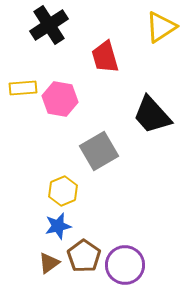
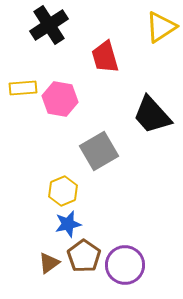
blue star: moved 10 px right, 2 px up
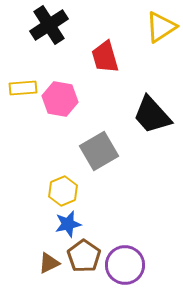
brown triangle: rotated 10 degrees clockwise
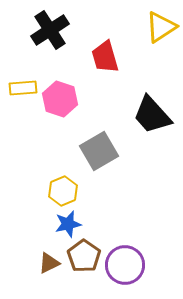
black cross: moved 1 px right, 5 px down
pink hexagon: rotated 8 degrees clockwise
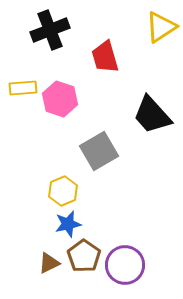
black cross: rotated 12 degrees clockwise
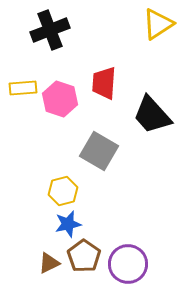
yellow triangle: moved 3 px left, 3 px up
red trapezoid: moved 1 px left, 26 px down; rotated 20 degrees clockwise
gray square: rotated 30 degrees counterclockwise
yellow hexagon: rotated 8 degrees clockwise
purple circle: moved 3 px right, 1 px up
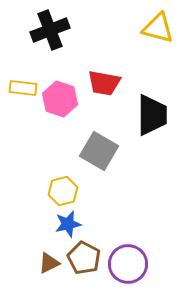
yellow triangle: moved 4 px down; rotated 48 degrees clockwise
red trapezoid: rotated 84 degrees counterclockwise
yellow rectangle: rotated 12 degrees clockwise
black trapezoid: rotated 138 degrees counterclockwise
brown pentagon: moved 2 px down; rotated 8 degrees counterclockwise
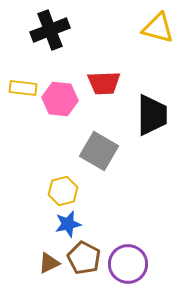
red trapezoid: rotated 12 degrees counterclockwise
pink hexagon: rotated 12 degrees counterclockwise
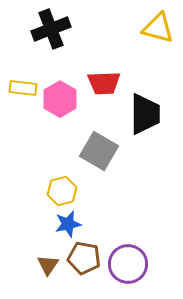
black cross: moved 1 px right, 1 px up
pink hexagon: rotated 24 degrees clockwise
black trapezoid: moved 7 px left, 1 px up
yellow hexagon: moved 1 px left
brown pentagon: rotated 16 degrees counterclockwise
brown triangle: moved 1 px left, 2 px down; rotated 30 degrees counterclockwise
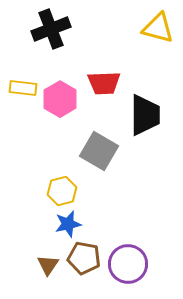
black trapezoid: moved 1 px down
